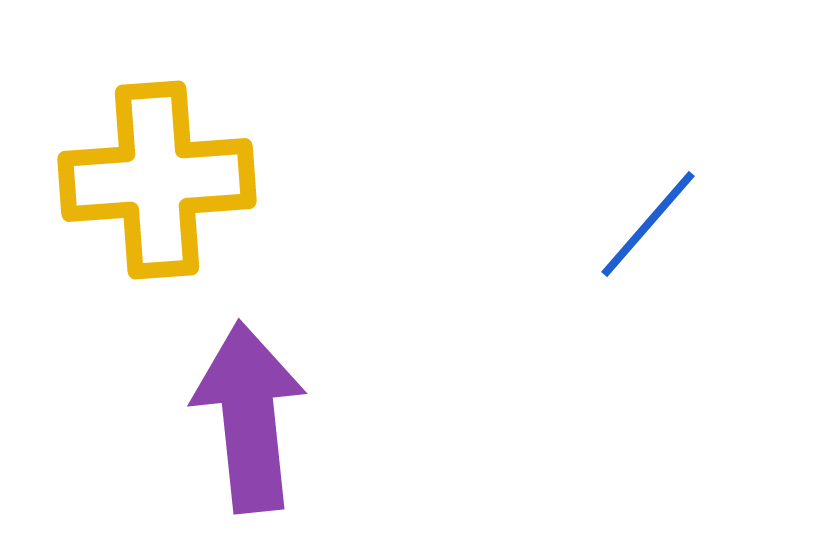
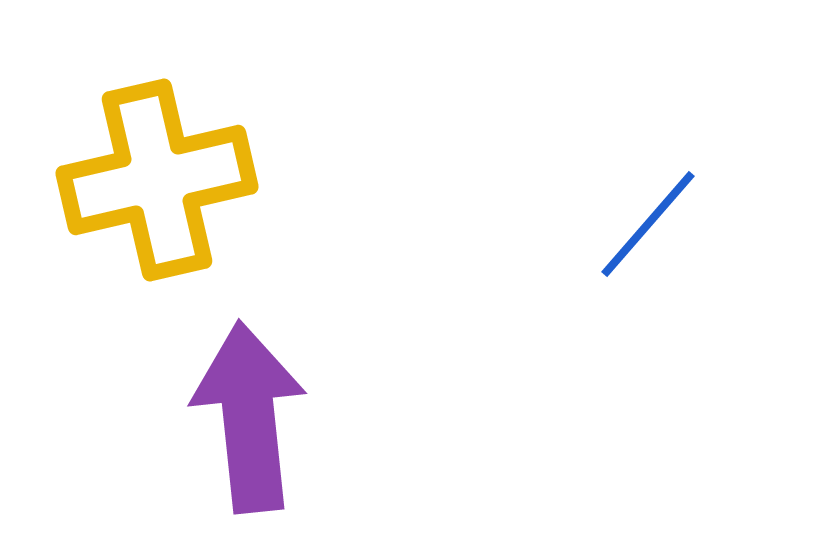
yellow cross: rotated 9 degrees counterclockwise
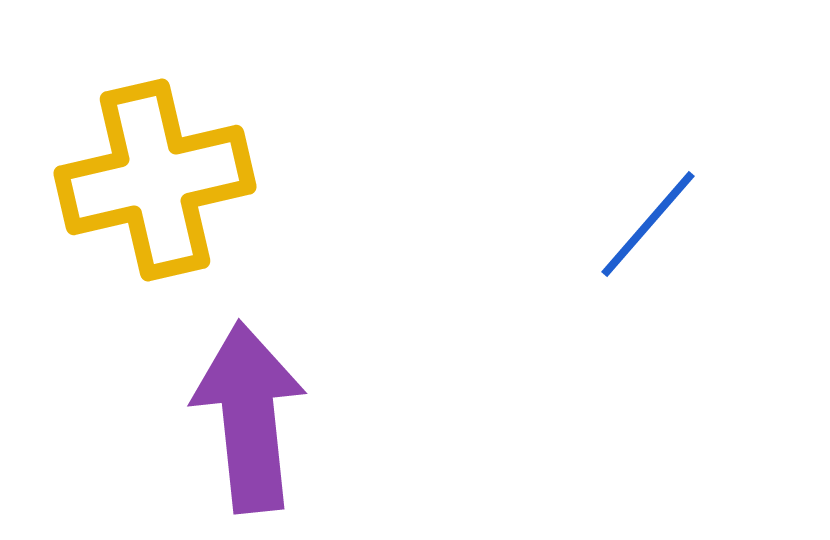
yellow cross: moved 2 px left
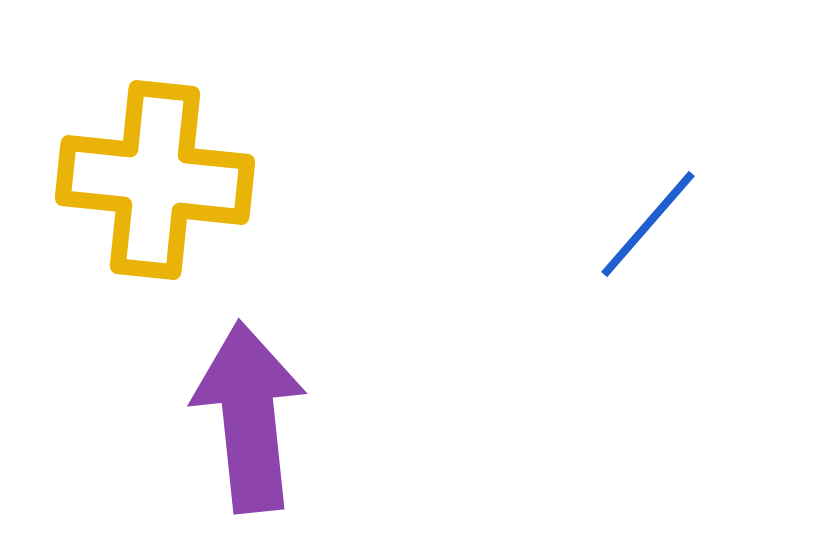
yellow cross: rotated 19 degrees clockwise
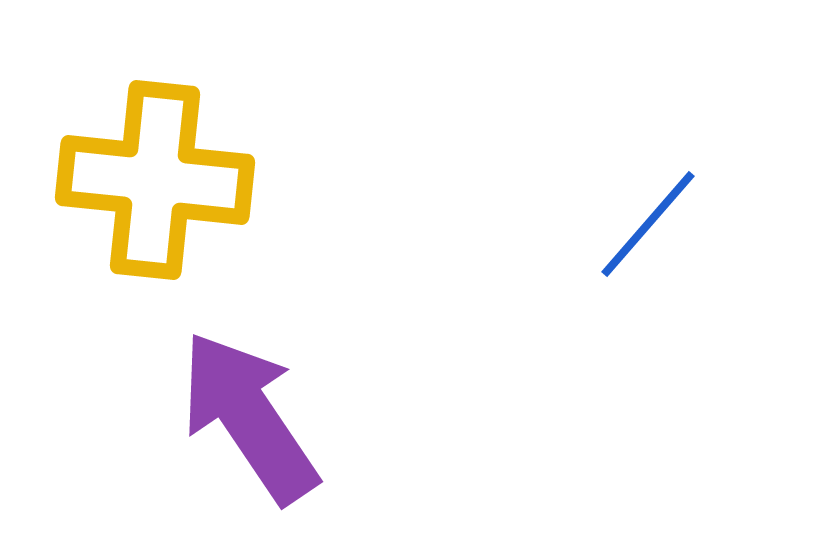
purple arrow: rotated 28 degrees counterclockwise
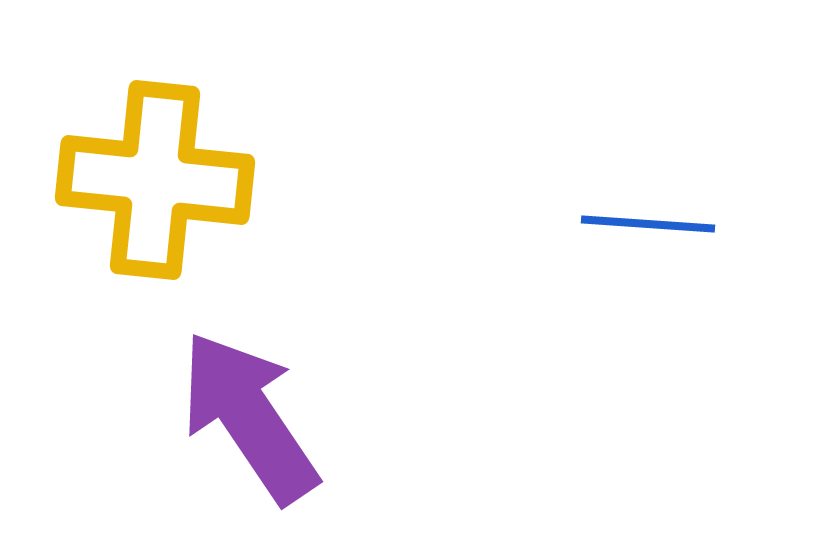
blue line: rotated 53 degrees clockwise
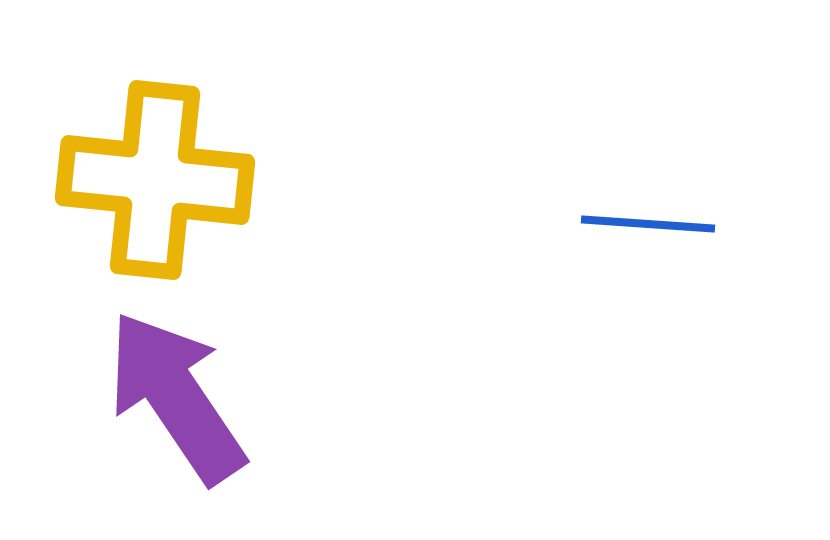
purple arrow: moved 73 px left, 20 px up
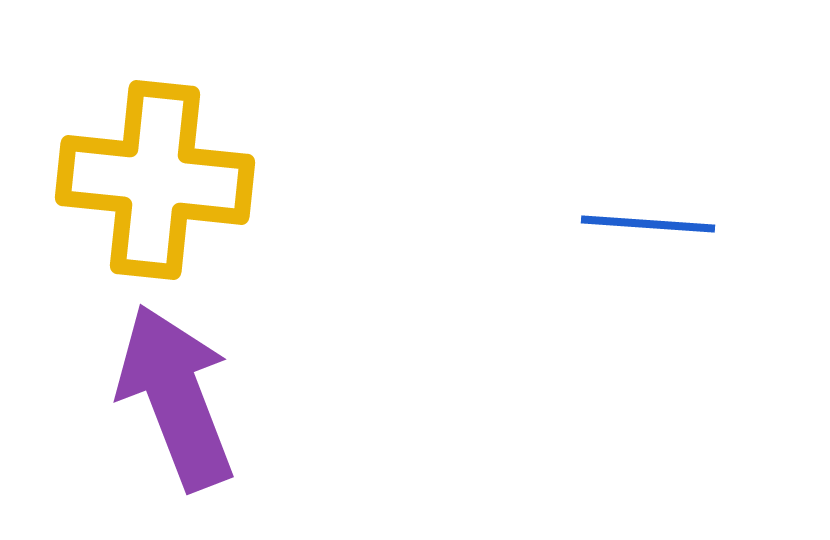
purple arrow: rotated 13 degrees clockwise
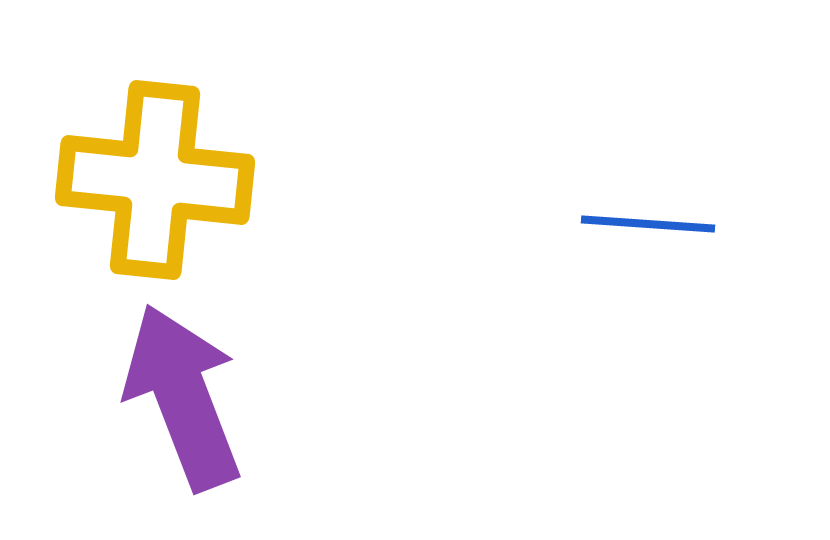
purple arrow: moved 7 px right
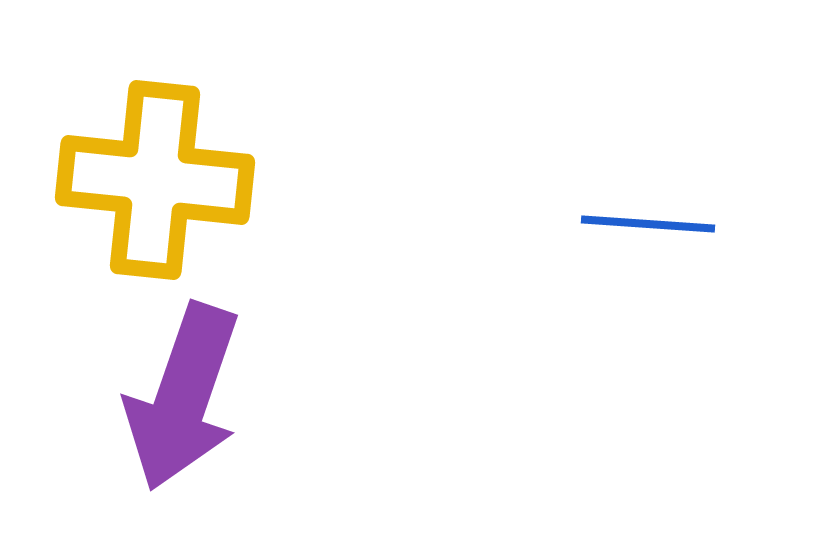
purple arrow: rotated 140 degrees counterclockwise
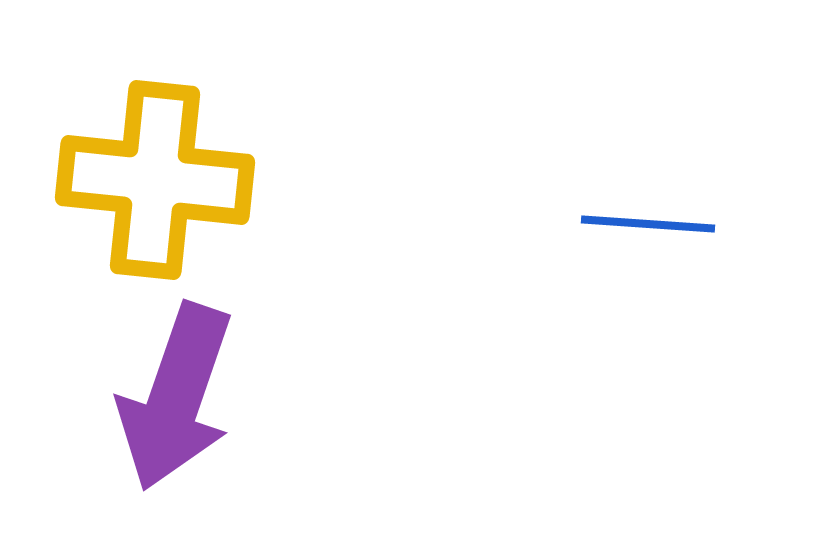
purple arrow: moved 7 px left
